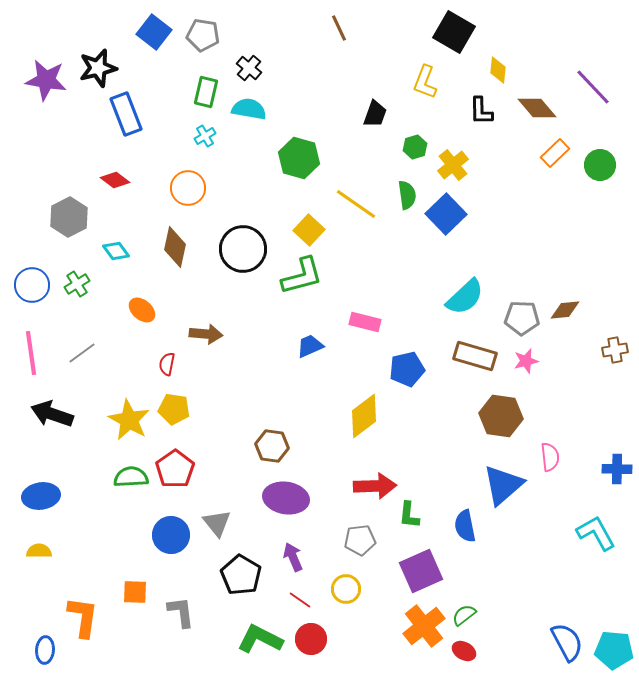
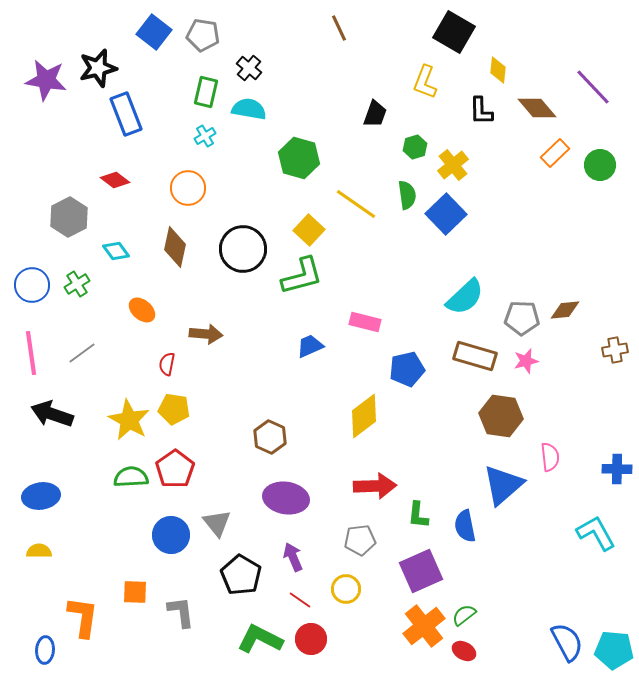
brown hexagon at (272, 446): moved 2 px left, 9 px up; rotated 16 degrees clockwise
green L-shape at (409, 515): moved 9 px right
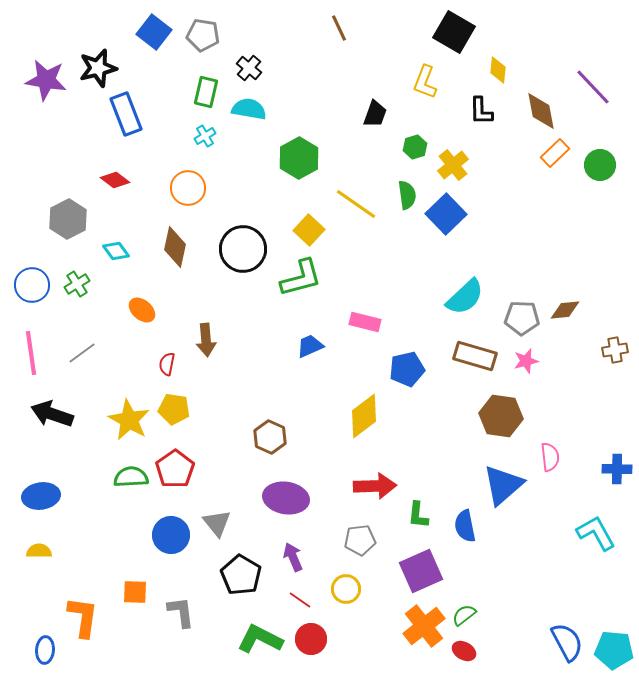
brown diamond at (537, 108): moved 4 px right, 3 px down; rotated 30 degrees clockwise
green hexagon at (299, 158): rotated 15 degrees clockwise
gray hexagon at (69, 217): moved 1 px left, 2 px down
green L-shape at (302, 276): moved 1 px left, 2 px down
brown arrow at (206, 334): moved 6 px down; rotated 80 degrees clockwise
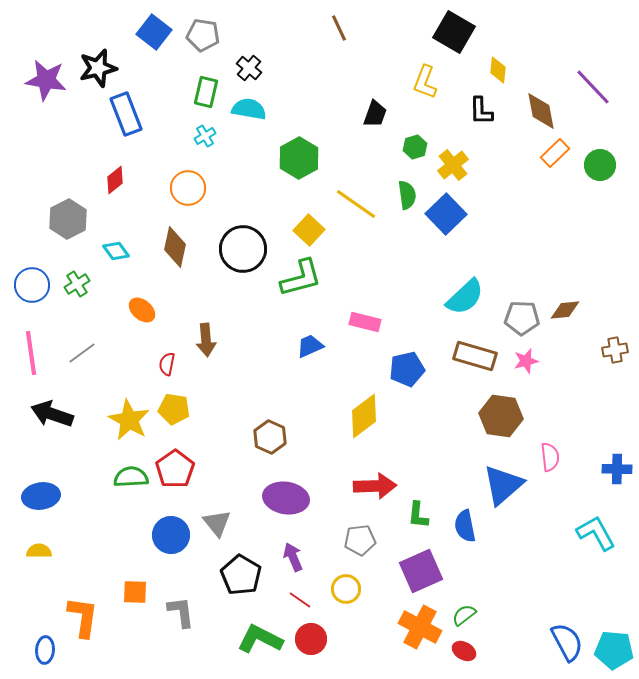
red diamond at (115, 180): rotated 76 degrees counterclockwise
orange cross at (424, 626): moved 4 px left, 1 px down; rotated 24 degrees counterclockwise
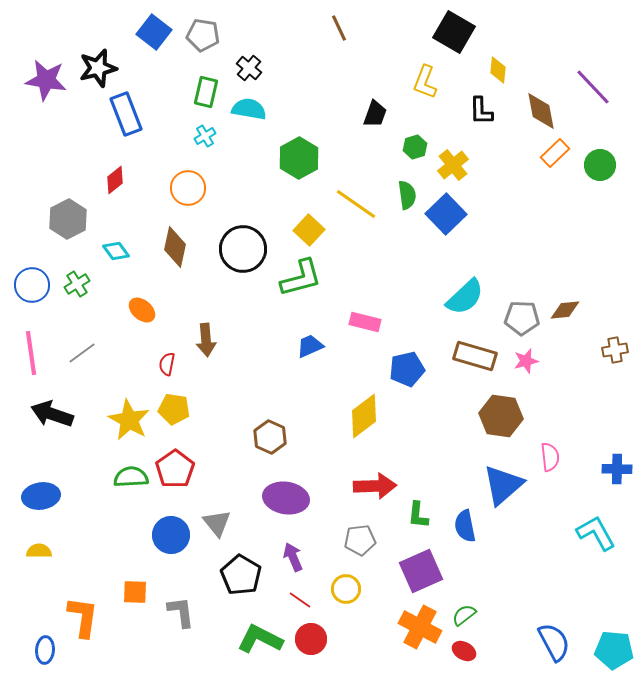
blue semicircle at (567, 642): moved 13 px left
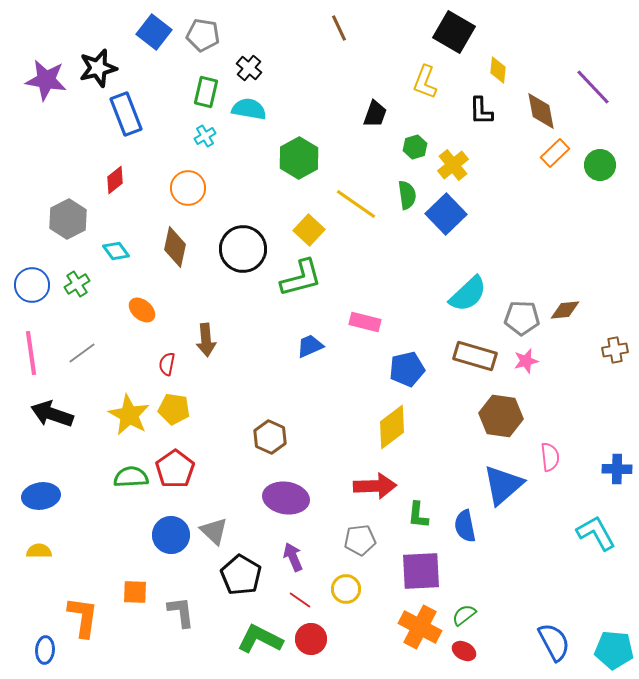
cyan semicircle at (465, 297): moved 3 px right, 3 px up
yellow diamond at (364, 416): moved 28 px right, 11 px down
yellow star at (129, 420): moved 5 px up
gray triangle at (217, 523): moved 3 px left, 8 px down; rotated 8 degrees counterclockwise
purple square at (421, 571): rotated 21 degrees clockwise
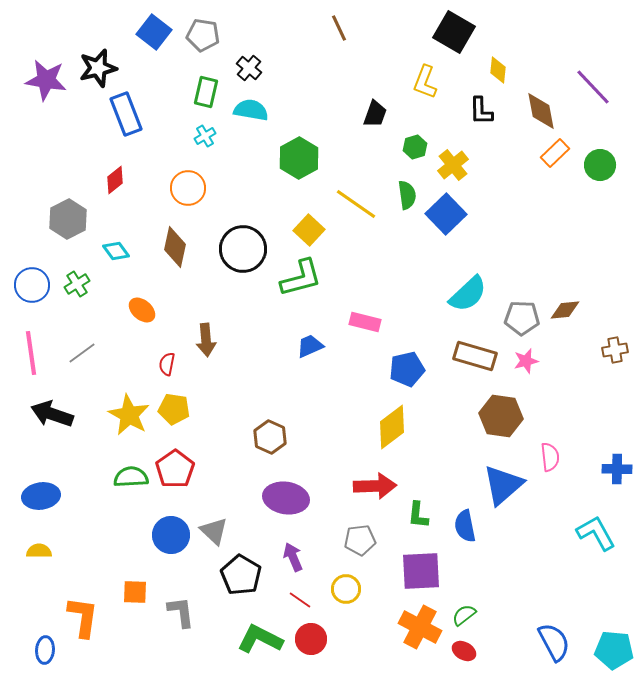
cyan semicircle at (249, 109): moved 2 px right, 1 px down
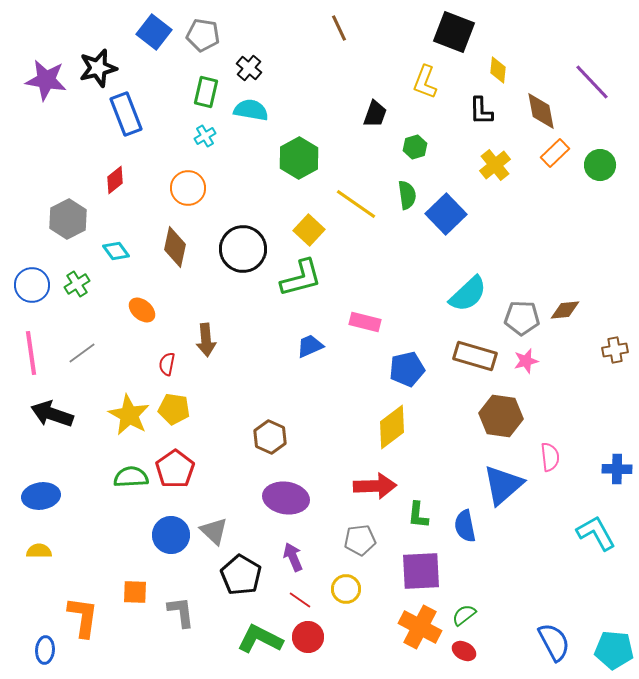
black square at (454, 32): rotated 9 degrees counterclockwise
purple line at (593, 87): moved 1 px left, 5 px up
yellow cross at (453, 165): moved 42 px right
red circle at (311, 639): moved 3 px left, 2 px up
